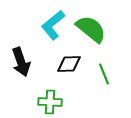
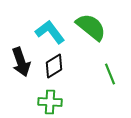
cyan L-shape: moved 3 px left, 7 px down; rotated 92 degrees clockwise
green semicircle: moved 2 px up
black diamond: moved 15 px left, 2 px down; rotated 30 degrees counterclockwise
green line: moved 6 px right
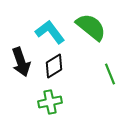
green cross: rotated 15 degrees counterclockwise
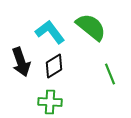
green cross: rotated 15 degrees clockwise
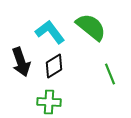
green cross: moved 1 px left
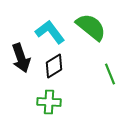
black arrow: moved 4 px up
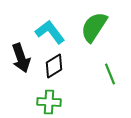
green semicircle: moved 3 px right; rotated 96 degrees counterclockwise
